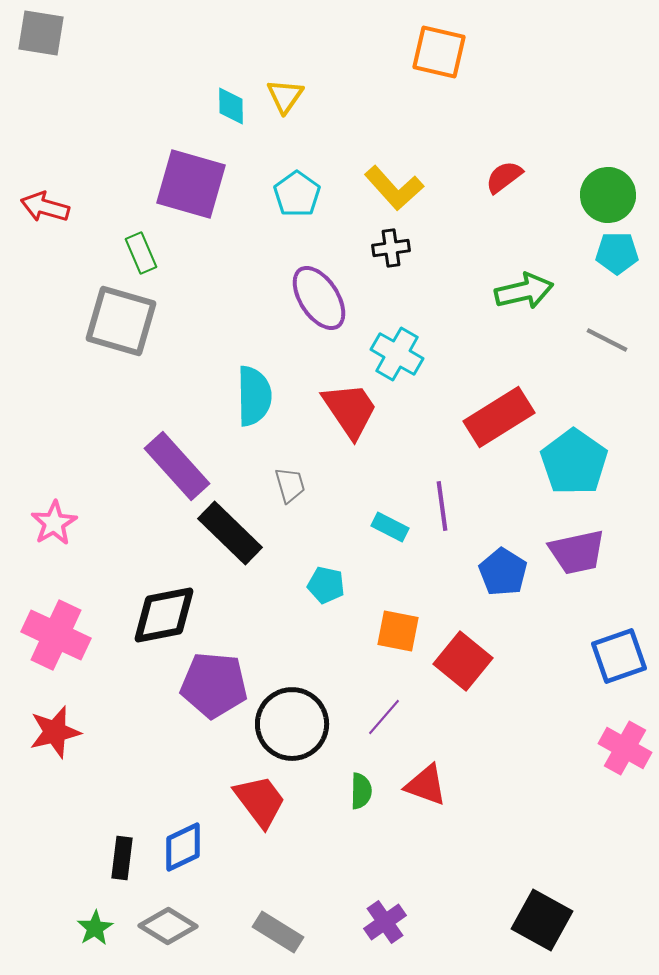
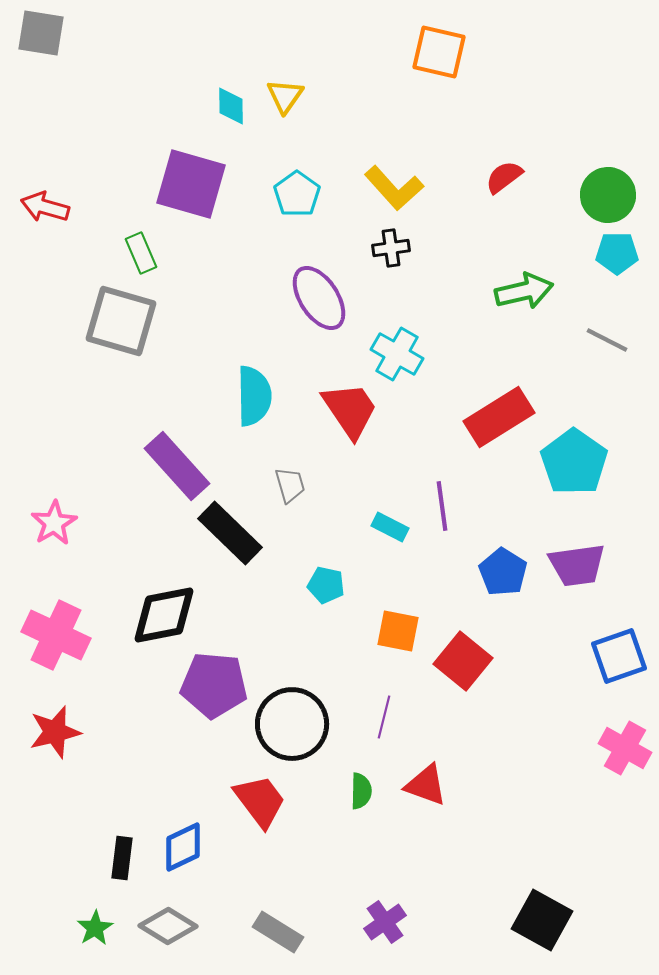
purple trapezoid at (577, 552): moved 13 px down; rotated 4 degrees clockwise
purple line at (384, 717): rotated 27 degrees counterclockwise
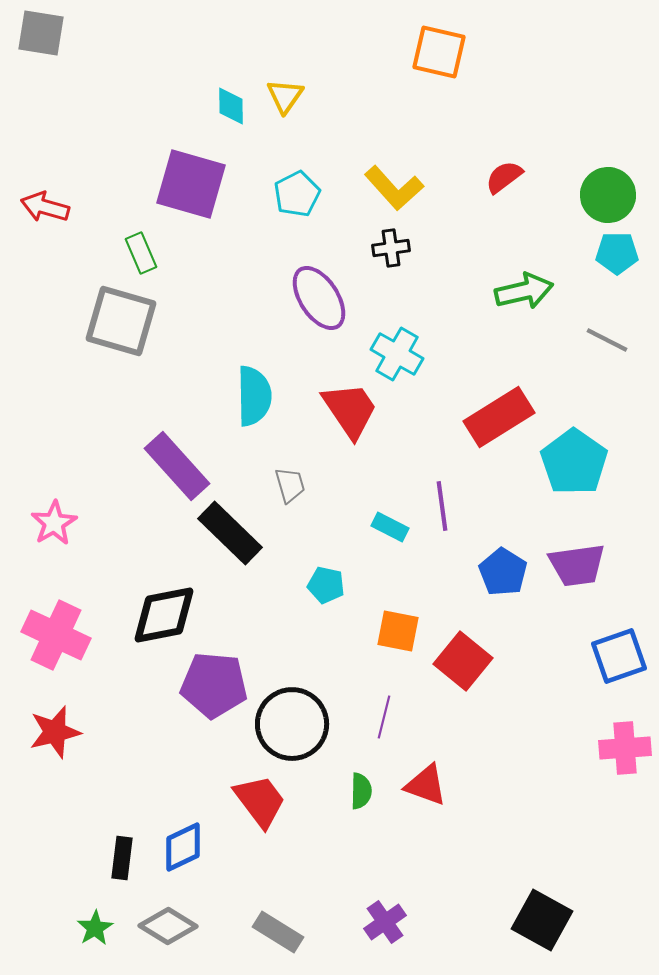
cyan pentagon at (297, 194): rotated 9 degrees clockwise
pink cross at (625, 748): rotated 33 degrees counterclockwise
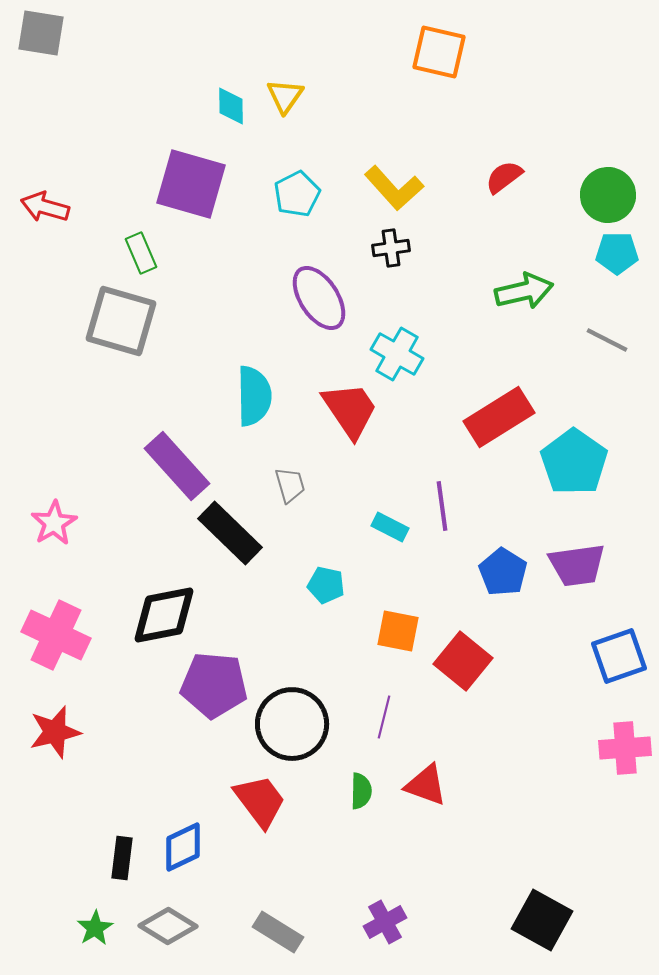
purple cross at (385, 922): rotated 6 degrees clockwise
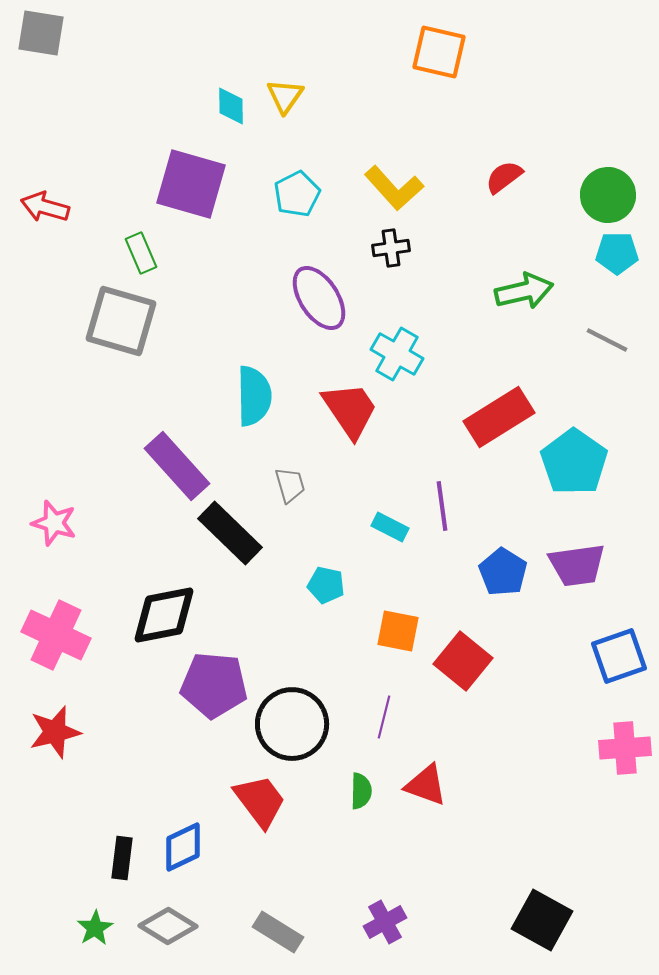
pink star at (54, 523): rotated 24 degrees counterclockwise
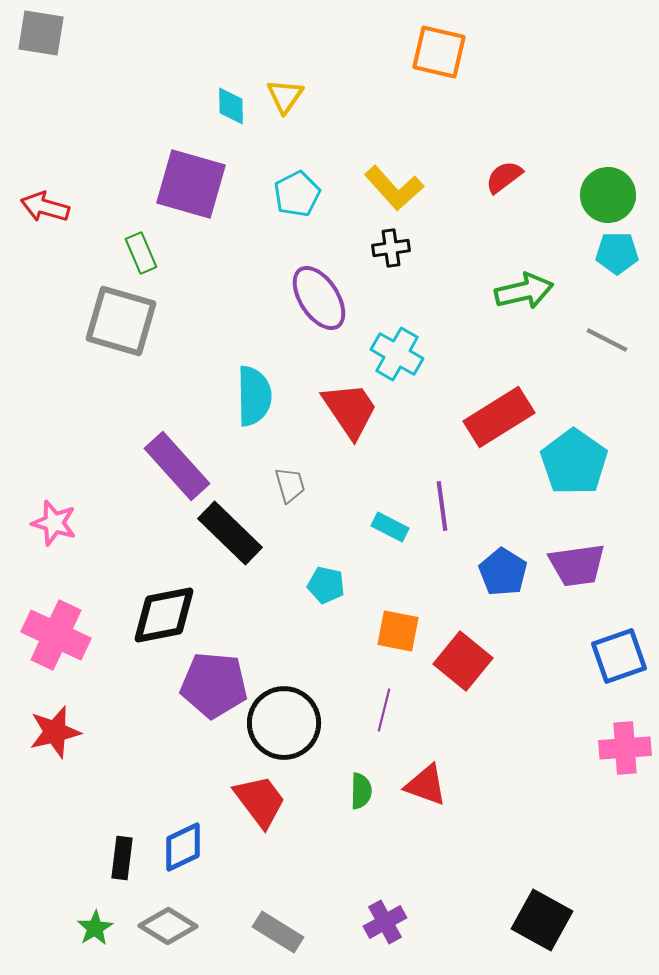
purple line at (384, 717): moved 7 px up
black circle at (292, 724): moved 8 px left, 1 px up
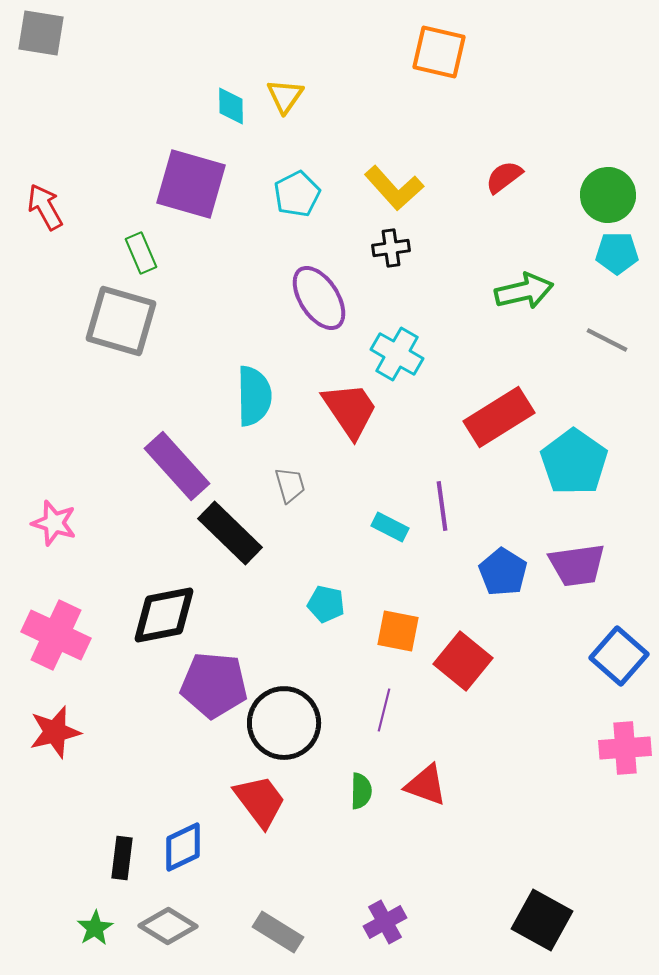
red arrow at (45, 207): rotated 45 degrees clockwise
cyan pentagon at (326, 585): moved 19 px down
blue square at (619, 656): rotated 30 degrees counterclockwise
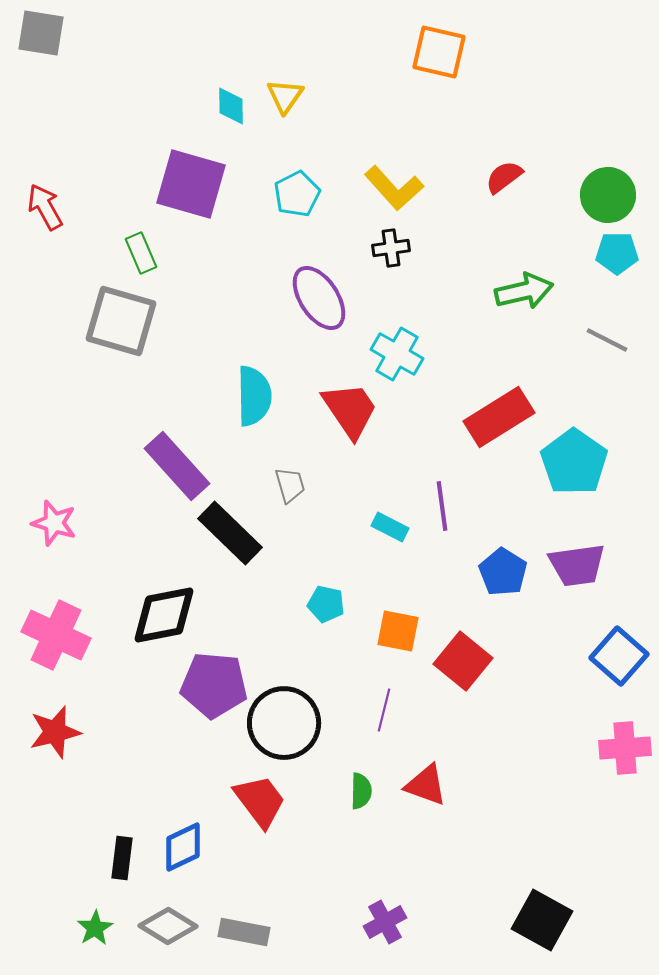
gray rectangle at (278, 932): moved 34 px left; rotated 21 degrees counterclockwise
